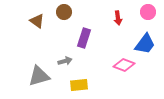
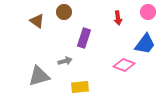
yellow rectangle: moved 1 px right, 2 px down
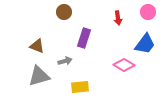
brown triangle: moved 25 px down; rotated 14 degrees counterclockwise
pink diamond: rotated 10 degrees clockwise
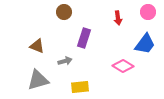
pink diamond: moved 1 px left, 1 px down
gray triangle: moved 1 px left, 4 px down
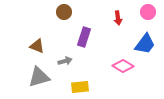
purple rectangle: moved 1 px up
gray triangle: moved 1 px right, 3 px up
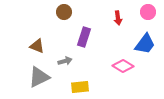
gray triangle: rotated 10 degrees counterclockwise
